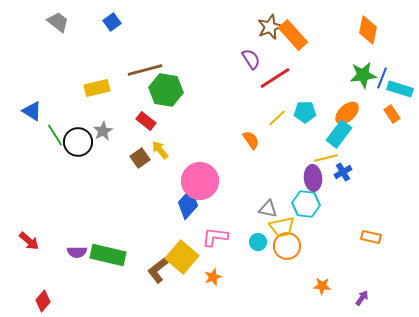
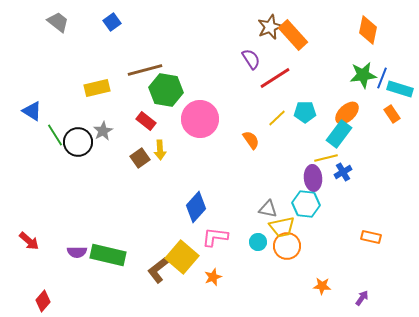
yellow arrow at (160, 150): rotated 144 degrees counterclockwise
pink circle at (200, 181): moved 62 px up
blue diamond at (188, 204): moved 8 px right, 3 px down
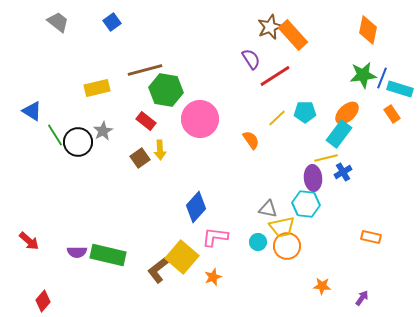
red line at (275, 78): moved 2 px up
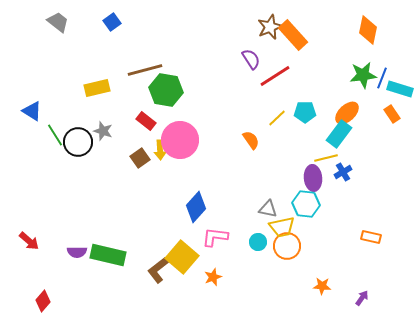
pink circle at (200, 119): moved 20 px left, 21 px down
gray star at (103, 131): rotated 24 degrees counterclockwise
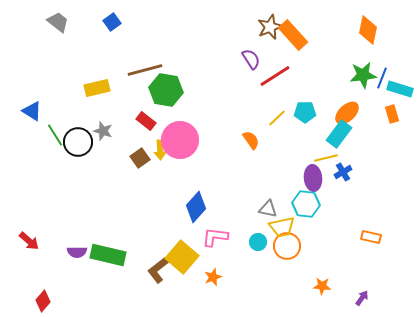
orange rectangle at (392, 114): rotated 18 degrees clockwise
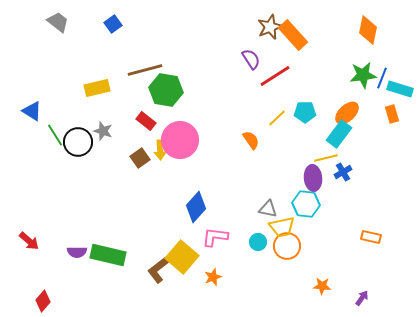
blue square at (112, 22): moved 1 px right, 2 px down
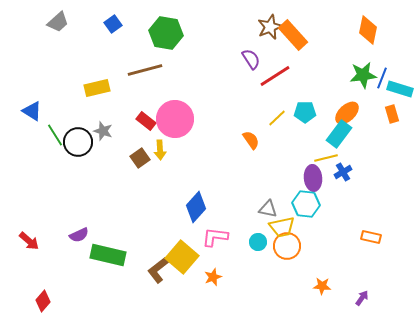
gray trapezoid at (58, 22): rotated 100 degrees clockwise
green hexagon at (166, 90): moved 57 px up
pink circle at (180, 140): moved 5 px left, 21 px up
purple semicircle at (77, 252): moved 2 px right, 17 px up; rotated 24 degrees counterclockwise
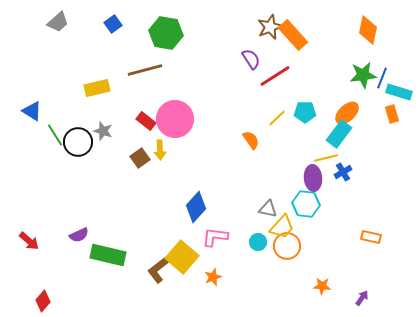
cyan rectangle at (400, 89): moved 1 px left, 3 px down
yellow trapezoid at (282, 227): rotated 36 degrees counterclockwise
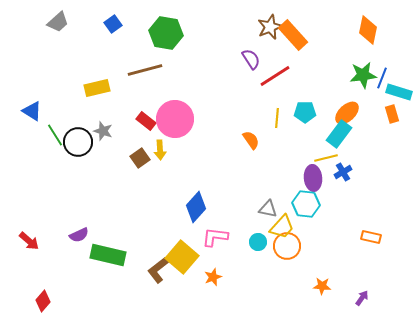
yellow line at (277, 118): rotated 42 degrees counterclockwise
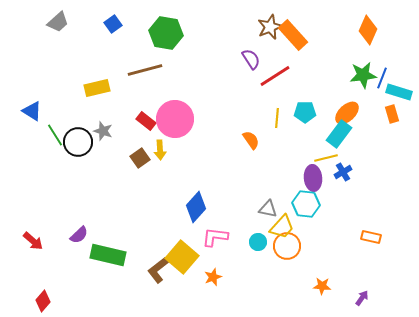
orange diamond at (368, 30): rotated 12 degrees clockwise
purple semicircle at (79, 235): rotated 18 degrees counterclockwise
red arrow at (29, 241): moved 4 px right
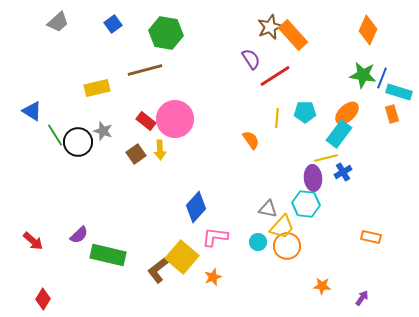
green star at (363, 75): rotated 16 degrees clockwise
brown square at (140, 158): moved 4 px left, 4 px up
red diamond at (43, 301): moved 2 px up; rotated 10 degrees counterclockwise
